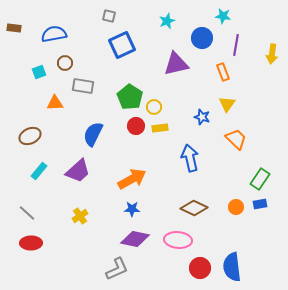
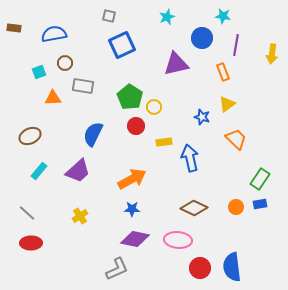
cyan star at (167, 21): moved 4 px up
orange triangle at (55, 103): moved 2 px left, 5 px up
yellow triangle at (227, 104): rotated 18 degrees clockwise
yellow rectangle at (160, 128): moved 4 px right, 14 px down
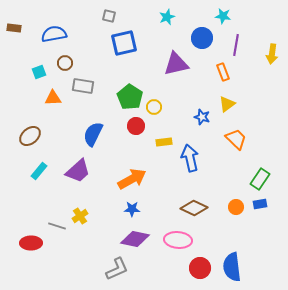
blue square at (122, 45): moved 2 px right, 2 px up; rotated 12 degrees clockwise
brown ellipse at (30, 136): rotated 15 degrees counterclockwise
gray line at (27, 213): moved 30 px right, 13 px down; rotated 24 degrees counterclockwise
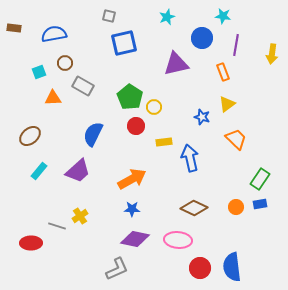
gray rectangle at (83, 86): rotated 20 degrees clockwise
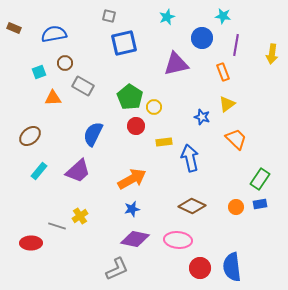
brown rectangle at (14, 28): rotated 16 degrees clockwise
brown diamond at (194, 208): moved 2 px left, 2 px up
blue star at (132, 209): rotated 14 degrees counterclockwise
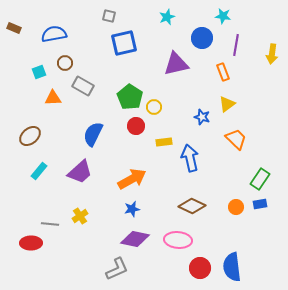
purple trapezoid at (78, 171): moved 2 px right, 1 px down
gray line at (57, 226): moved 7 px left, 2 px up; rotated 12 degrees counterclockwise
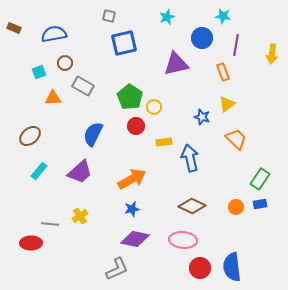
pink ellipse at (178, 240): moved 5 px right
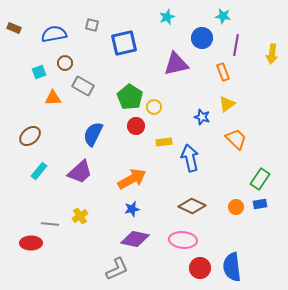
gray square at (109, 16): moved 17 px left, 9 px down
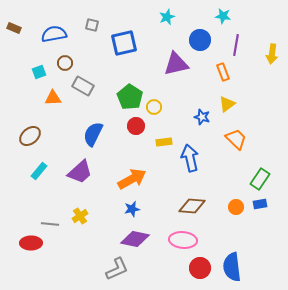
blue circle at (202, 38): moved 2 px left, 2 px down
brown diamond at (192, 206): rotated 20 degrees counterclockwise
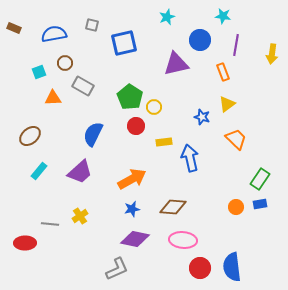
brown diamond at (192, 206): moved 19 px left, 1 px down
red ellipse at (31, 243): moved 6 px left
